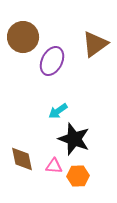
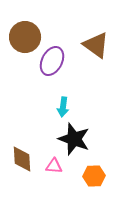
brown circle: moved 2 px right
brown triangle: moved 1 px right, 1 px down; rotated 48 degrees counterclockwise
cyan arrow: moved 5 px right, 4 px up; rotated 48 degrees counterclockwise
brown diamond: rotated 8 degrees clockwise
orange hexagon: moved 16 px right
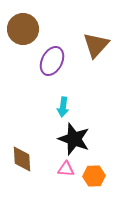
brown circle: moved 2 px left, 8 px up
brown triangle: rotated 36 degrees clockwise
pink triangle: moved 12 px right, 3 px down
